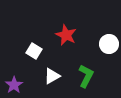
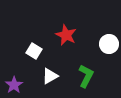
white triangle: moved 2 px left
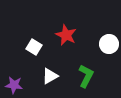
white square: moved 4 px up
purple star: rotated 30 degrees counterclockwise
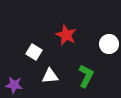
white square: moved 5 px down
white triangle: rotated 24 degrees clockwise
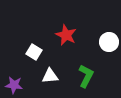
white circle: moved 2 px up
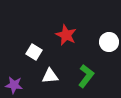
green L-shape: rotated 10 degrees clockwise
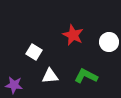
red star: moved 7 px right
green L-shape: rotated 100 degrees counterclockwise
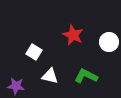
white triangle: rotated 18 degrees clockwise
purple star: moved 2 px right, 1 px down
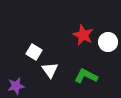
red star: moved 10 px right
white circle: moved 1 px left
white triangle: moved 6 px up; rotated 42 degrees clockwise
purple star: rotated 18 degrees counterclockwise
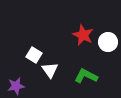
white square: moved 3 px down
